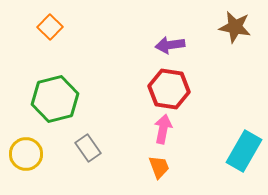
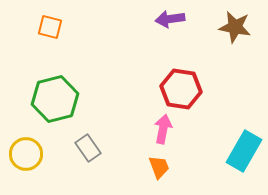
orange square: rotated 30 degrees counterclockwise
purple arrow: moved 26 px up
red hexagon: moved 12 px right
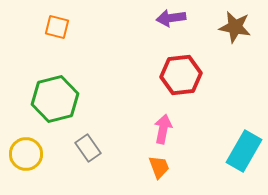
purple arrow: moved 1 px right, 1 px up
orange square: moved 7 px right
red hexagon: moved 14 px up; rotated 15 degrees counterclockwise
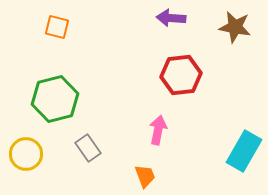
purple arrow: rotated 12 degrees clockwise
pink arrow: moved 5 px left, 1 px down
orange trapezoid: moved 14 px left, 9 px down
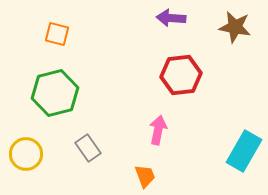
orange square: moved 7 px down
green hexagon: moved 6 px up
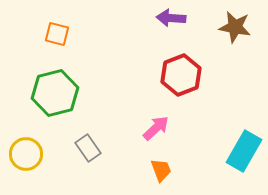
red hexagon: rotated 15 degrees counterclockwise
pink arrow: moved 2 px left, 2 px up; rotated 36 degrees clockwise
orange trapezoid: moved 16 px right, 6 px up
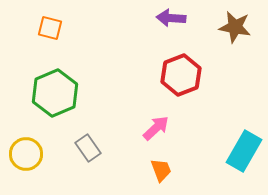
orange square: moved 7 px left, 6 px up
green hexagon: rotated 9 degrees counterclockwise
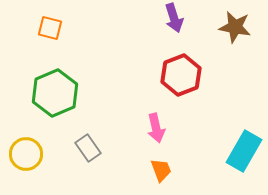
purple arrow: moved 3 px right; rotated 112 degrees counterclockwise
pink arrow: rotated 120 degrees clockwise
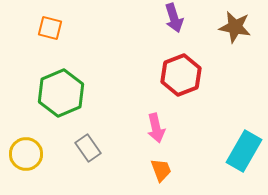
green hexagon: moved 6 px right
